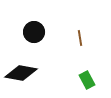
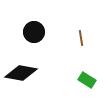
brown line: moved 1 px right
green rectangle: rotated 30 degrees counterclockwise
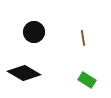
brown line: moved 2 px right
black diamond: moved 3 px right; rotated 20 degrees clockwise
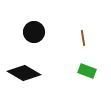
green rectangle: moved 9 px up; rotated 12 degrees counterclockwise
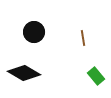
green rectangle: moved 9 px right, 5 px down; rotated 30 degrees clockwise
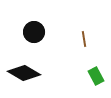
brown line: moved 1 px right, 1 px down
green rectangle: rotated 12 degrees clockwise
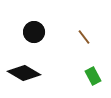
brown line: moved 2 px up; rotated 28 degrees counterclockwise
green rectangle: moved 3 px left
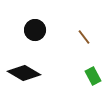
black circle: moved 1 px right, 2 px up
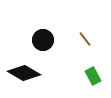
black circle: moved 8 px right, 10 px down
brown line: moved 1 px right, 2 px down
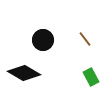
green rectangle: moved 2 px left, 1 px down
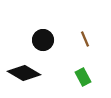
brown line: rotated 14 degrees clockwise
green rectangle: moved 8 px left
